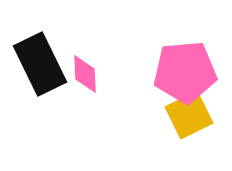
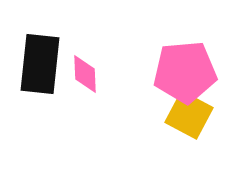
black rectangle: rotated 32 degrees clockwise
yellow square: rotated 36 degrees counterclockwise
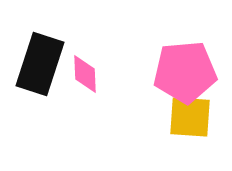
black rectangle: rotated 12 degrees clockwise
yellow square: moved 1 px right, 2 px down; rotated 24 degrees counterclockwise
